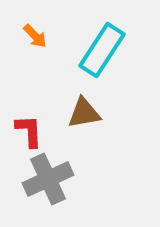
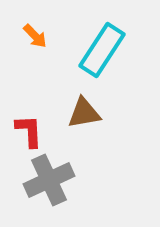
gray cross: moved 1 px right, 1 px down
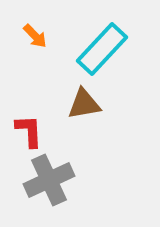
cyan rectangle: moved 1 px up; rotated 10 degrees clockwise
brown triangle: moved 9 px up
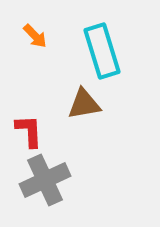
cyan rectangle: moved 2 px down; rotated 60 degrees counterclockwise
gray cross: moved 4 px left
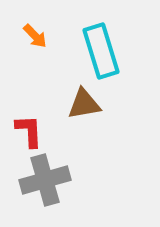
cyan rectangle: moved 1 px left
gray cross: rotated 9 degrees clockwise
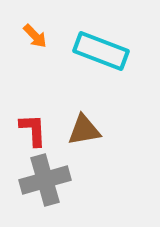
cyan rectangle: rotated 52 degrees counterclockwise
brown triangle: moved 26 px down
red L-shape: moved 4 px right, 1 px up
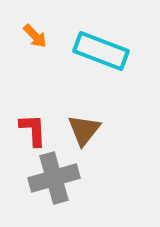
brown triangle: rotated 42 degrees counterclockwise
gray cross: moved 9 px right, 2 px up
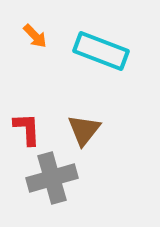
red L-shape: moved 6 px left, 1 px up
gray cross: moved 2 px left
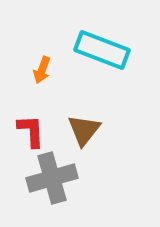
orange arrow: moved 7 px right, 34 px down; rotated 64 degrees clockwise
cyan rectangle: moved 1 px right, 1 px up
red L-shape: moved 4 px right, 2 px down
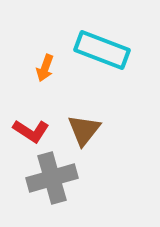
orange arrow: moved 3 px right, 2 px up
red L-shape: rotated 126 degrees clockwise
